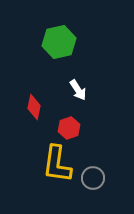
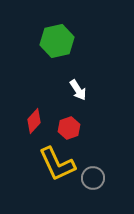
green hexagon: moved 2 px left, 1 px up
red diamond: moved 14 px down; rotated 30 degrees clockwise
yellow L-shape: rotated 33 degrees counterclockwise
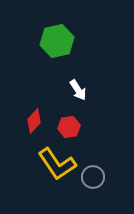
red hexagon: moved 1 px up; rotated 10 degrees clockwise
yellow L-shape: rotated 9 degrees counterclockwise
gray circle: moved 1 px up
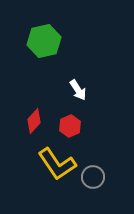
green hexagon: moved 13 px left
red hexagon: moved 1 px right, 1 px up; rotated 15 degrees counterclockwise
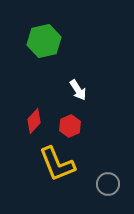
yellow L-shape: rotated 12 degrees clockwise
gray circle: moved 15 px right, 7 px down
